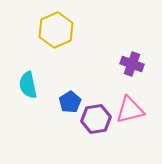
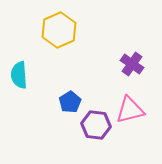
yellow hexagon: moved 3 px right
purple cross: rotated 15 degrees clockwise
cyan semicircle: moved 9 px left, 10 px up; rotated 8 degrees clockwise
purple hexagon: moved 6 px down; rotated 16 degrees clockwise
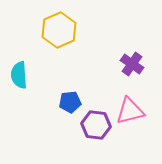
blue pentagon: rotated 25 degrees clockwise
pink triangle: moved 1 px down
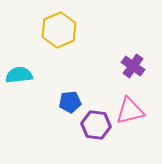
purple cross: moved 1 px right, 2 px down
cyan semicircle: rotated 88 degrees clockwise
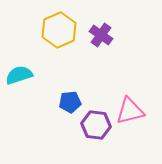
purple cross: moved 32 px left, 31 px up
cyan semicircle: rotated 12 degrees counterclockwise
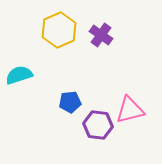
pink triangle: moved 1 px up
purple hexagon: moved 2 px right
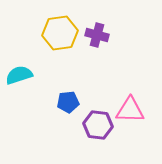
yellow hexagon: moved 1 px right, 3 px down; rotated 16 degrees clockwise
purple cross: moved 4 px left; rotated 20 degrees counterclockwise
blue pentagon: moved 2 px left
pink triangle: rotated 16 degrees clockwise
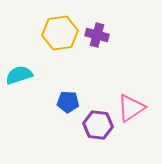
blue pentagon: rotated 10 degrees clockwise
pink triangle: moved 1 px right, 2 px up; rotated 36 degrees counterclockwise
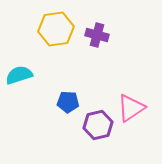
yellow hexagon: moved 4 px left, 4 px up
purple hexagon: rotated 20 degrees counterclockwise
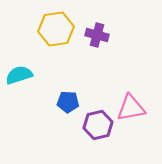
pink triangle: rotated 24 degrees clockwise
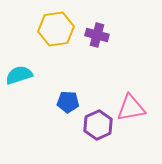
purple hexagon: rotated 12 degrees counterclockwise
